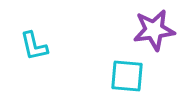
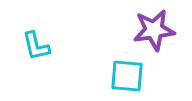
cyan L-shape: moved 2 px right
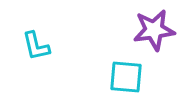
cyan square: moved 1 px left, 1 px down
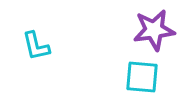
cyan square: moved 16 px right
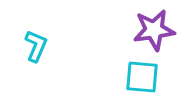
cyan L-shape: rotated 144 degrees counterclockwise
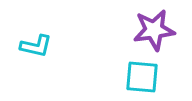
cyan L-shape: rotated 80 degrees clockwise
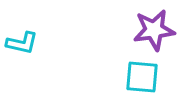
cyan L-shape: moved 14 px left, 3 px up
